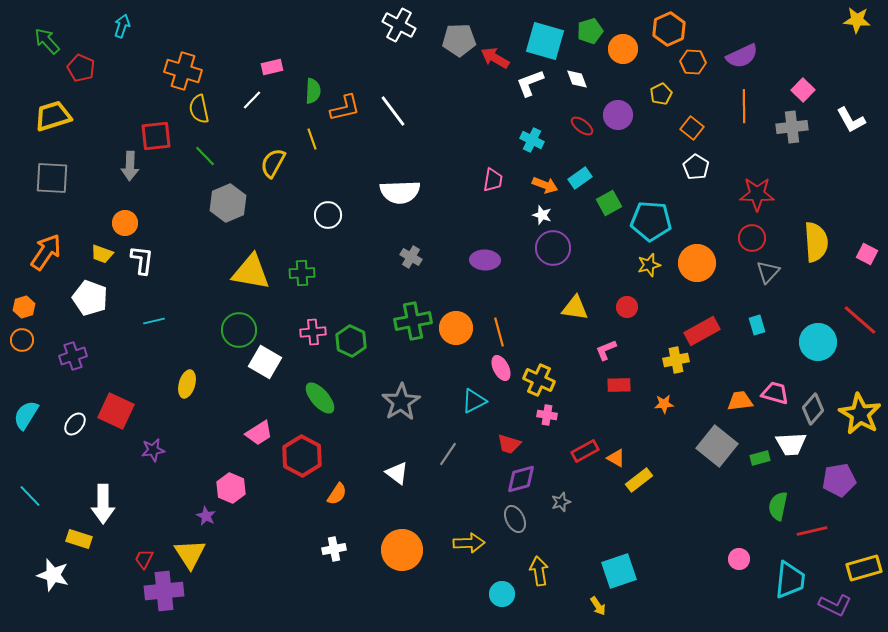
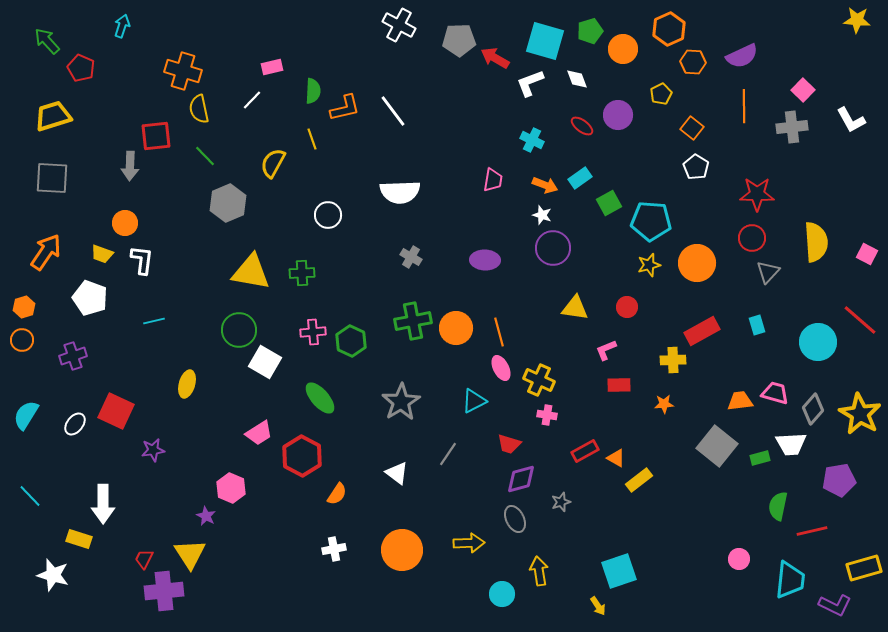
yellow cross at (676, 360): moved 3 px left; rotated 10 degrees clockwise
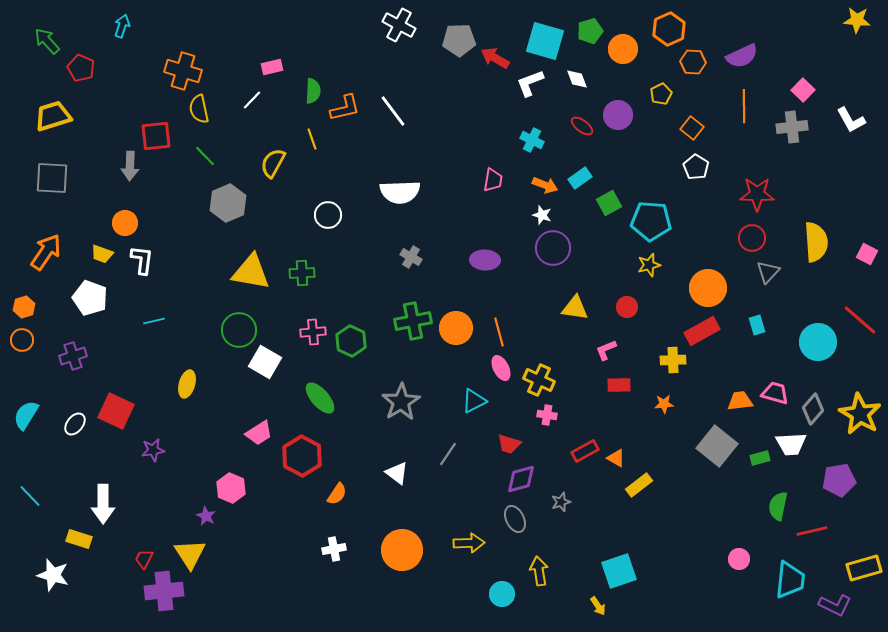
orange circle at (697, 263): moved 11 px right, 25 px down
yellow rectangle at (639, 480): moved 5 px down
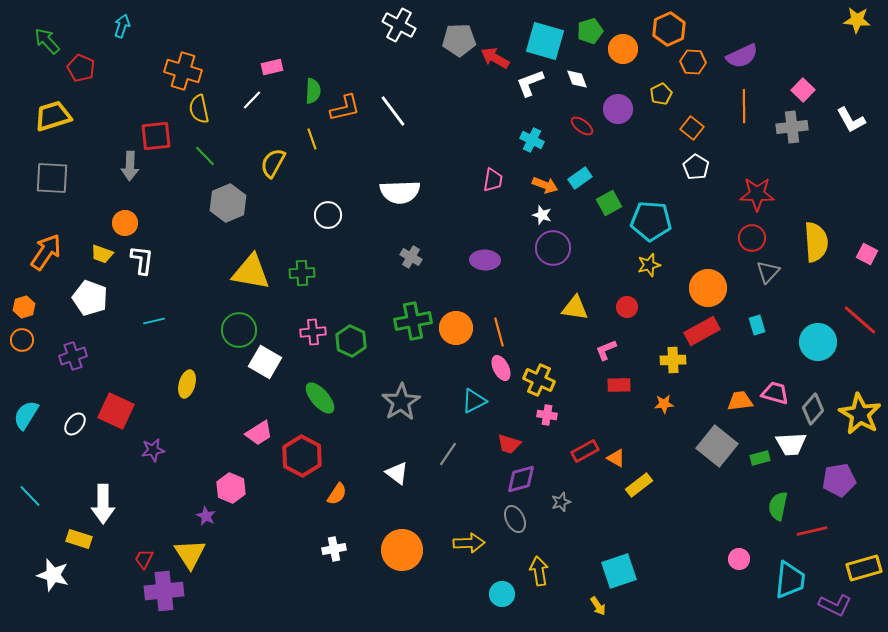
purple circle at (618, 115): moved 6 px up
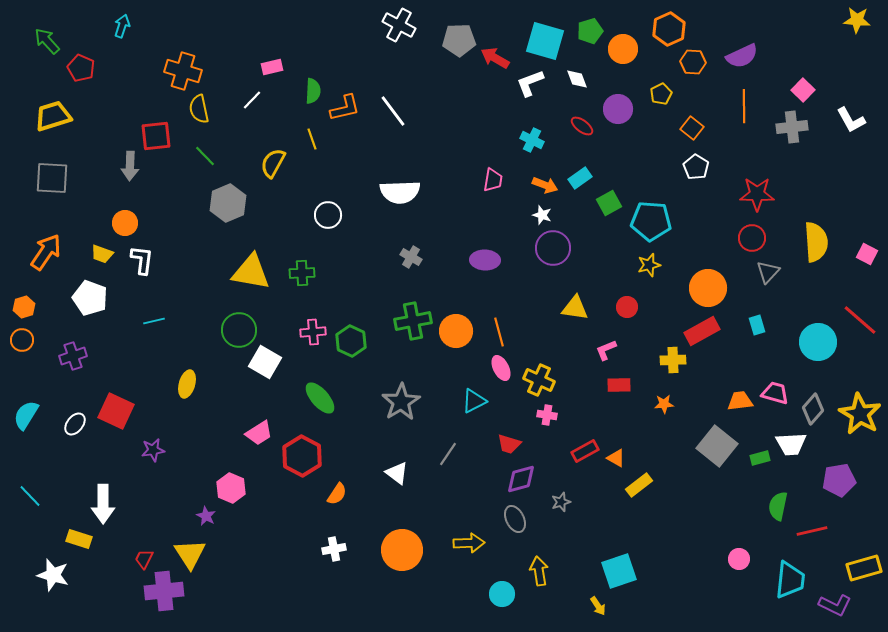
orange circle at (456, 328): moved 3 px down
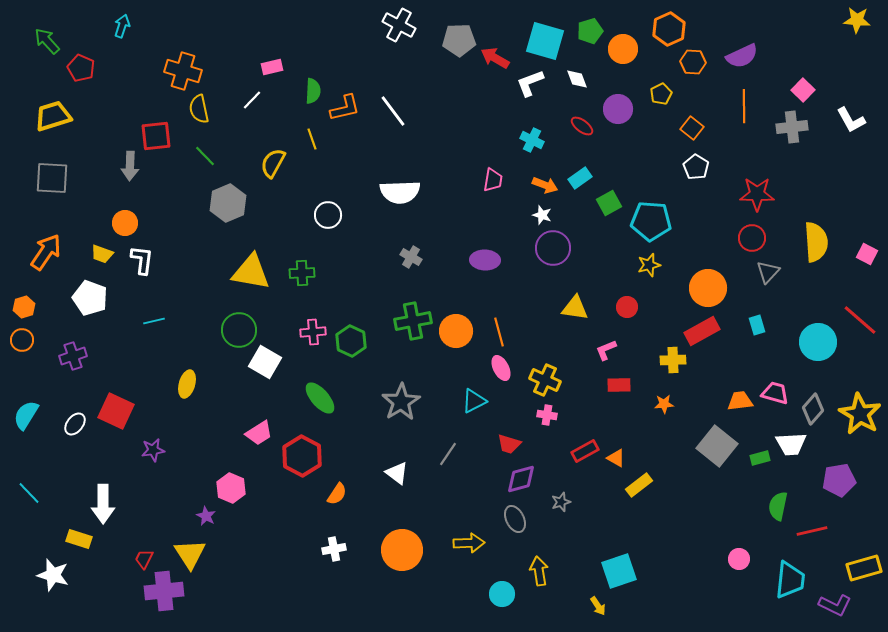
yellow cross at (539, 380): moved 6 px right
cyan line at (30, 496): moved 1 px left, 3 px up
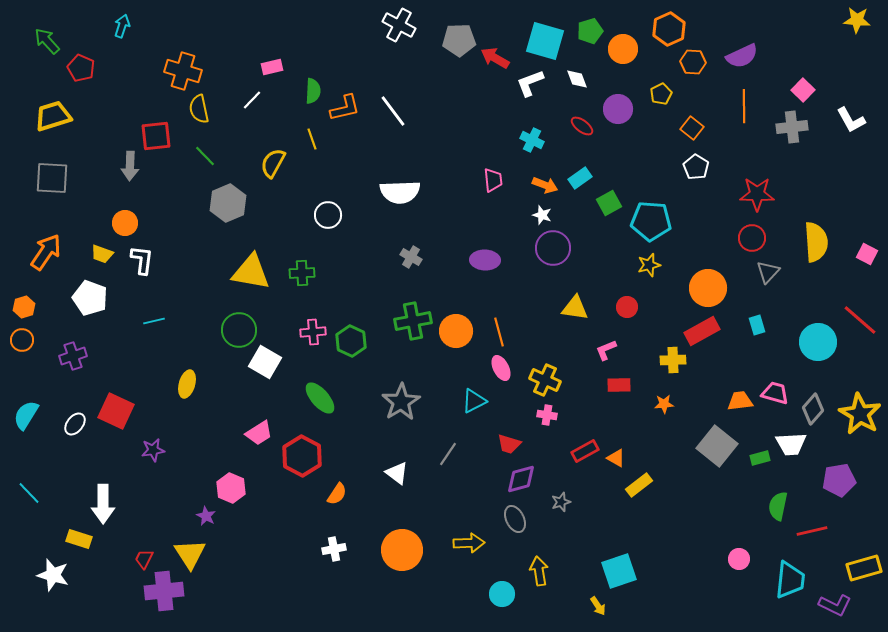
pink trapezoid at (493, 180): rotated 15 degrees counterclockwise
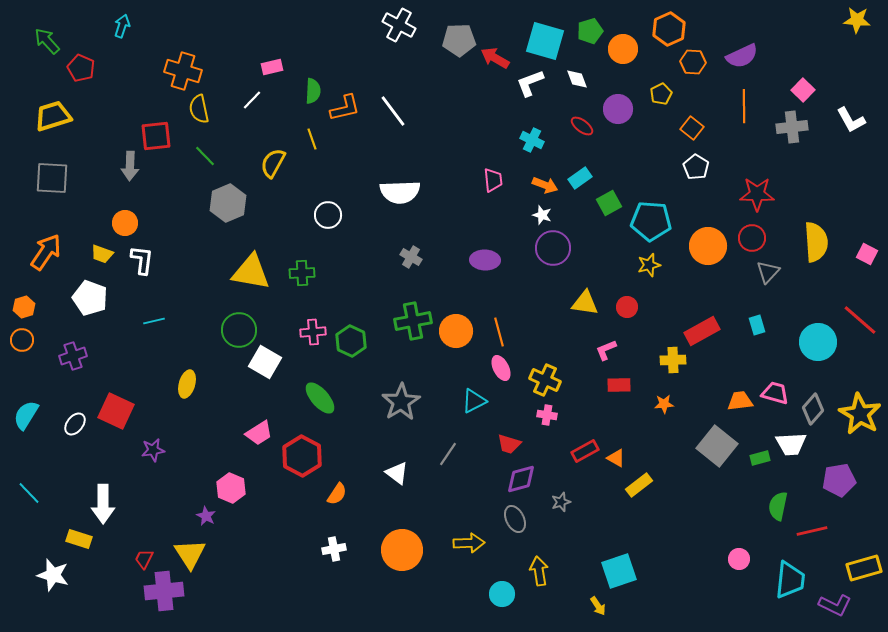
orange circle at (708, 288): moved 42 px up
yellow triangle at (575, 308): moved 10 px right, 5 px up
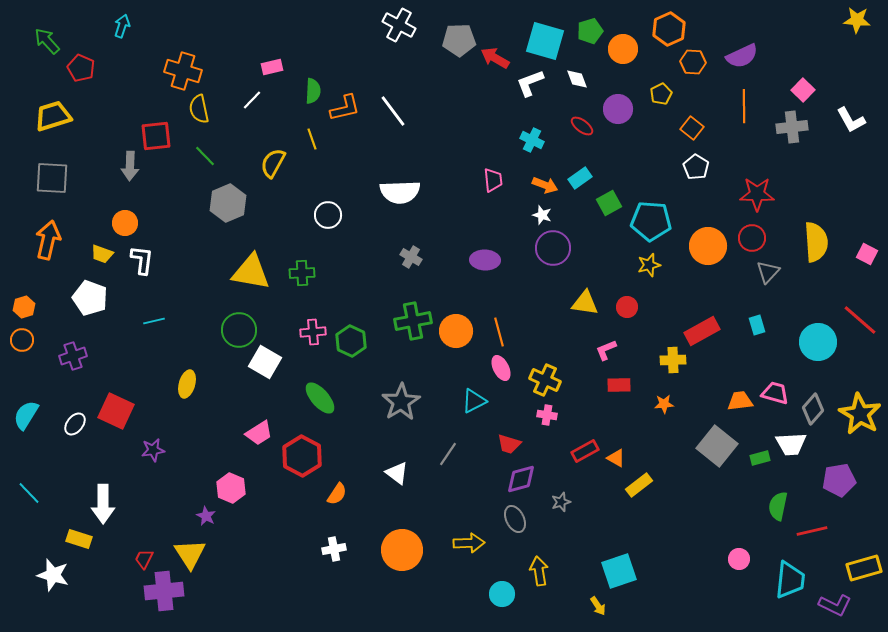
orange arrow at (46, 252): moved 2 px right, 12 px up; rotated 21 degrees counterclockwise
